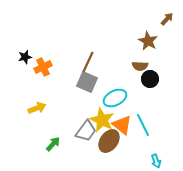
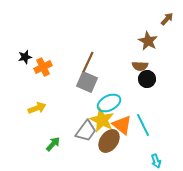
black circle: moved 3 px left
cyan ellipse: moved 6 px left, 5 px down
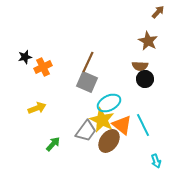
brown arrow: moved 9 px left, 7 px up
black circle: moved 2 px left
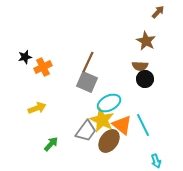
brown star: moved 2 px left
green arrow: moved 2 px left
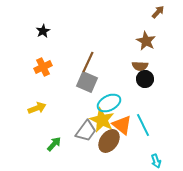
black star: moved 18 px right, 26 px up; rotated 16 degrees counterclockwise
green arrow: moved 3 px right
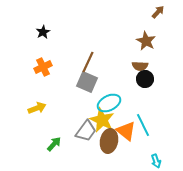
black star: moved 1 px down
orange triangle: moved 4 px right, 6 px down
brown ellipse: rotated 25 degrees counterclockwise
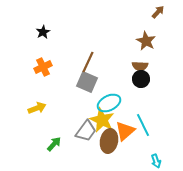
black circle: moved 4 px left
orange triangle: moved 1 px left; rotated 40 degrees clockwise
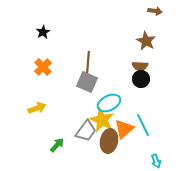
brown arrow: moved 3 px left, 1 px up; rotated 56 degrees clockwise
brown line: rotated 20 degrees counterclockwise
orange cross: rotated 18 degrees counterclockwise
orange triangle: moved 1 px left, 2 px up
green arrow: moved 3 px right, 1 px down
